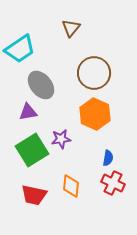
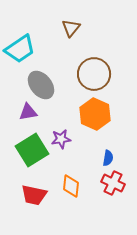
brown circle: moved 1 px down
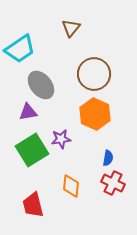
red trapezoid: moved 1 px left, 10 px down; rotated 64 degrees clockwise
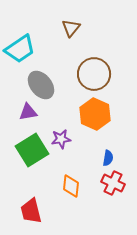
red trapezoid: moved 2 px left, 6 px down
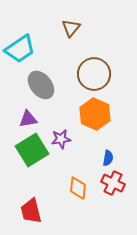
purple triangle: moved 7 px down
orange diamond: moved 7 px right, 2 px down
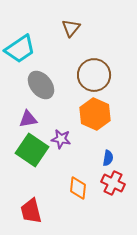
brown circle: moved 1 px down
purple star: rotated 18 degrees clockwise
green square: rotated 24 degrees counterclockwise
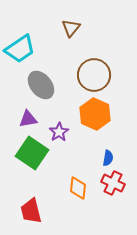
purple star: moved 2 px left, 7 px up; rotated 30 degrees clockwise
green square: moved 3 px down
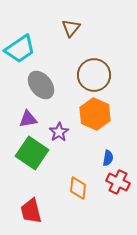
red cross: moved 5 px right, 1 px up
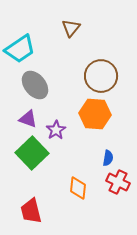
brown circle: moved 7 px right, 1 px down
gray ellipse: moved 6 px left
orange hexagon: rotated 20 degrees counterclockwise
purple triangle: rotated 30 degrees clockwise
purple star: moved 3 px left, 2 px up
green square: rotated 12 degrees clockwise
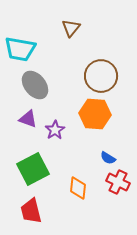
cyan trapezoid: rotated 44 degrees clockwise
purple star: moved 1 px left
green square: moved 1 px right, 16 px down; rotated 16 degrees clockwise
blue semicircle: rotated 112 degrees clockwise
